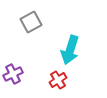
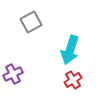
red cross: moved 15 px right
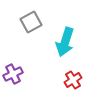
cyan arrow: moved 5 px left, 8 px up
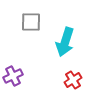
gray square: rotated 30 degrees clockwise
purple cross: moved 2 px down
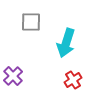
cyan arrow: moved 1 px right, 1 px down
purple cross: rotated 18 degrees counterclockwise
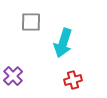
cyan arrow: moved 3 px left
red cross: rotated 18 degrees clockwise
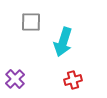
cyan arrow: moved 1 px up
purple cross: moved 2 px right, 3 px down
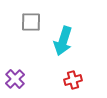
cyan arrow: moved 1 px up
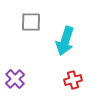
cyan arrow: moved 2 px right
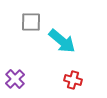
cyan arrow: moved 3 px left; rotated 68 degrees counterclockwise
red cross: rotated 30 degrees clockwise
